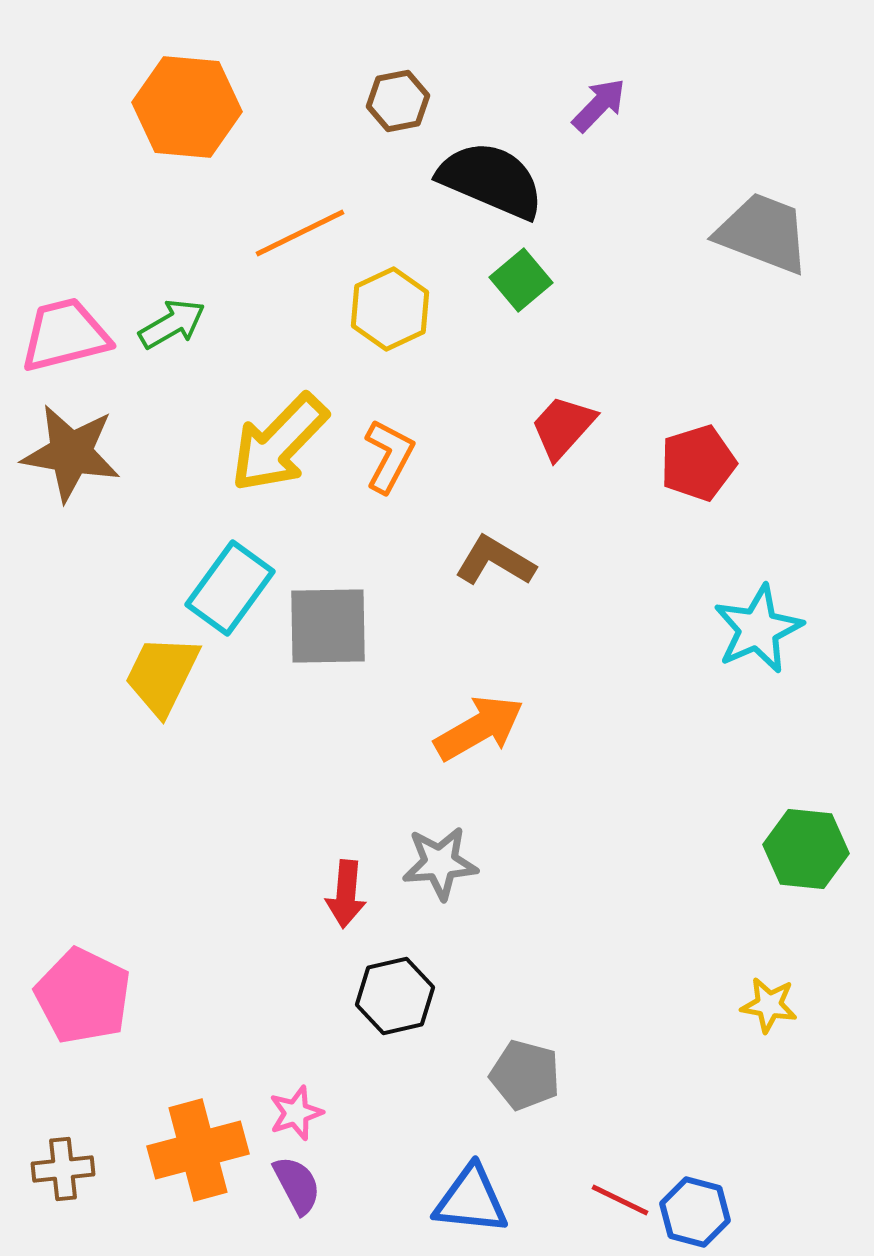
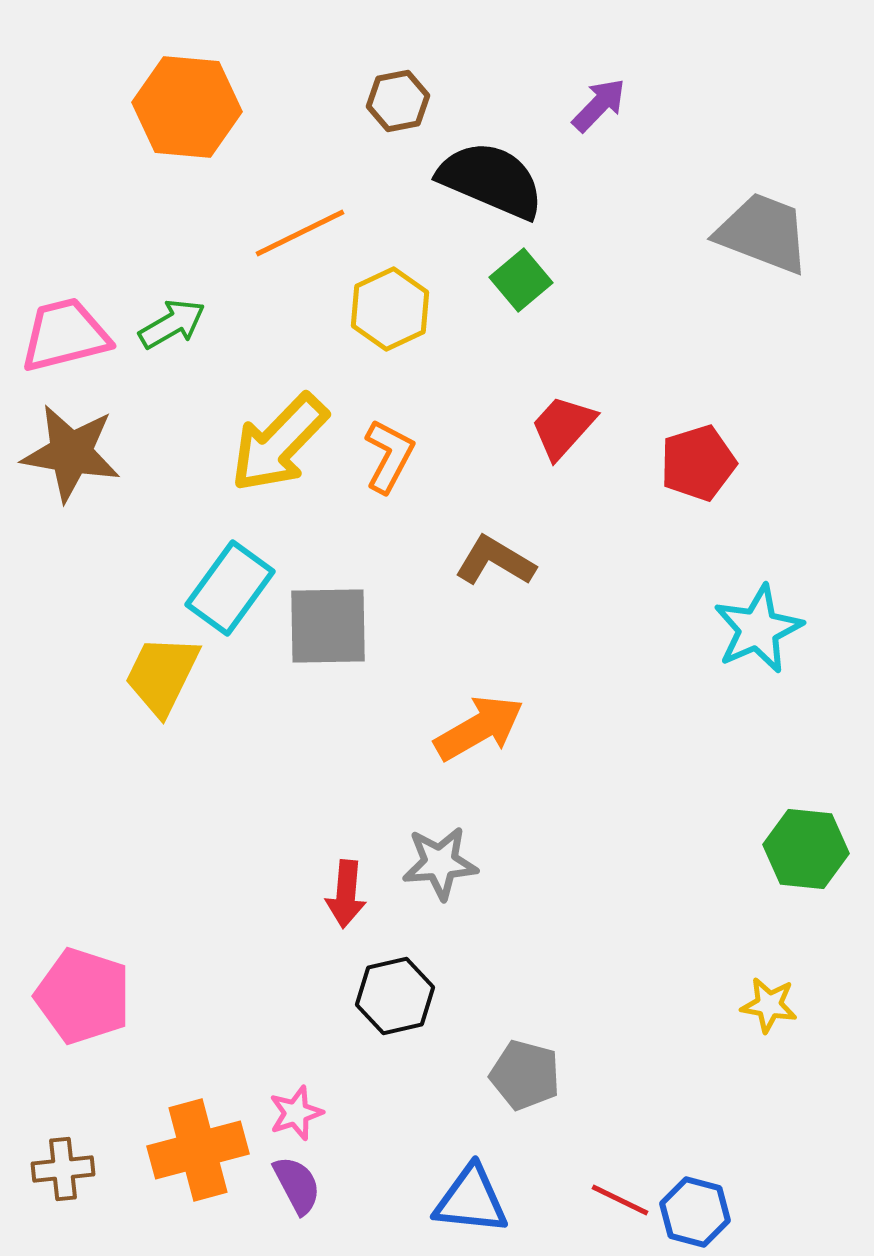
pink pentagon: rotated 8 degrees counterclockwise
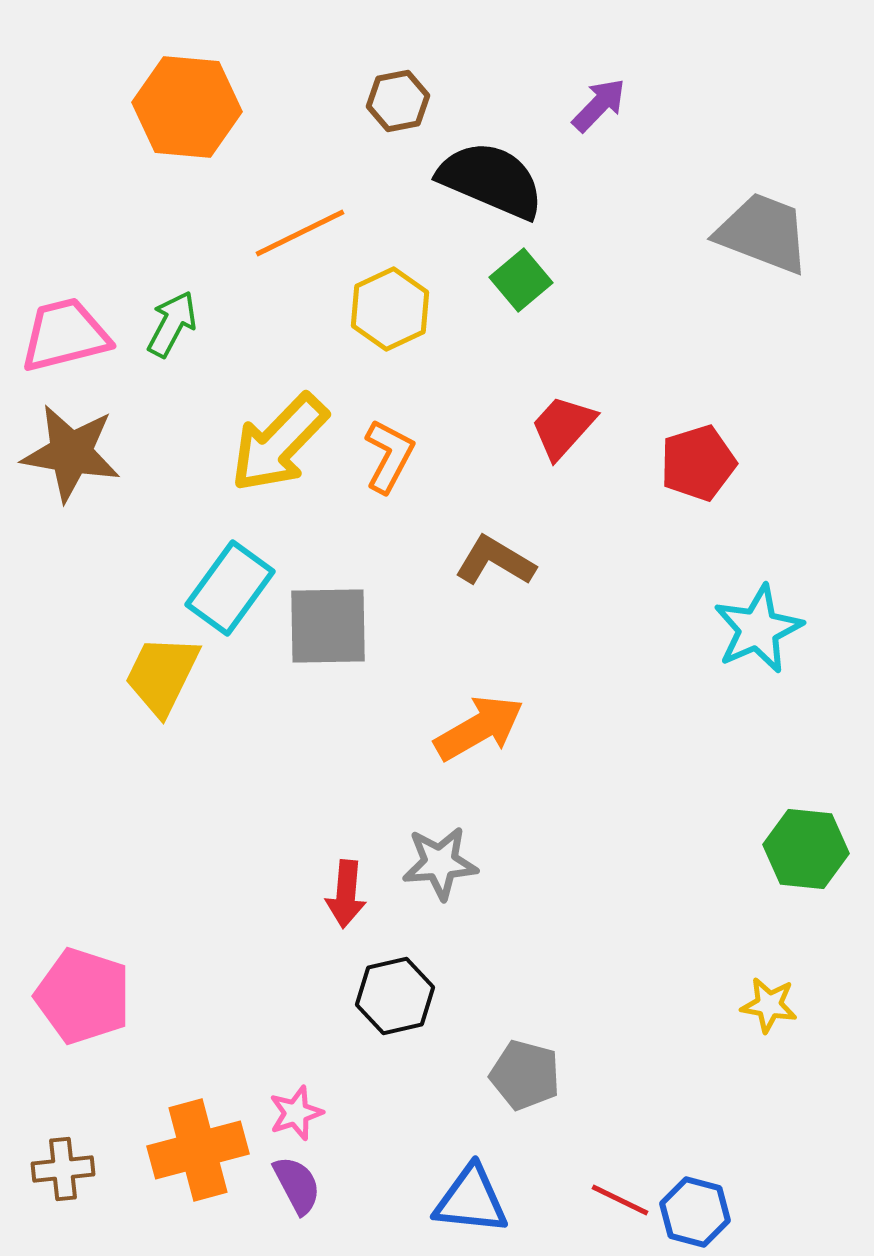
green arrow: rotated 32 degrees counterclockwise
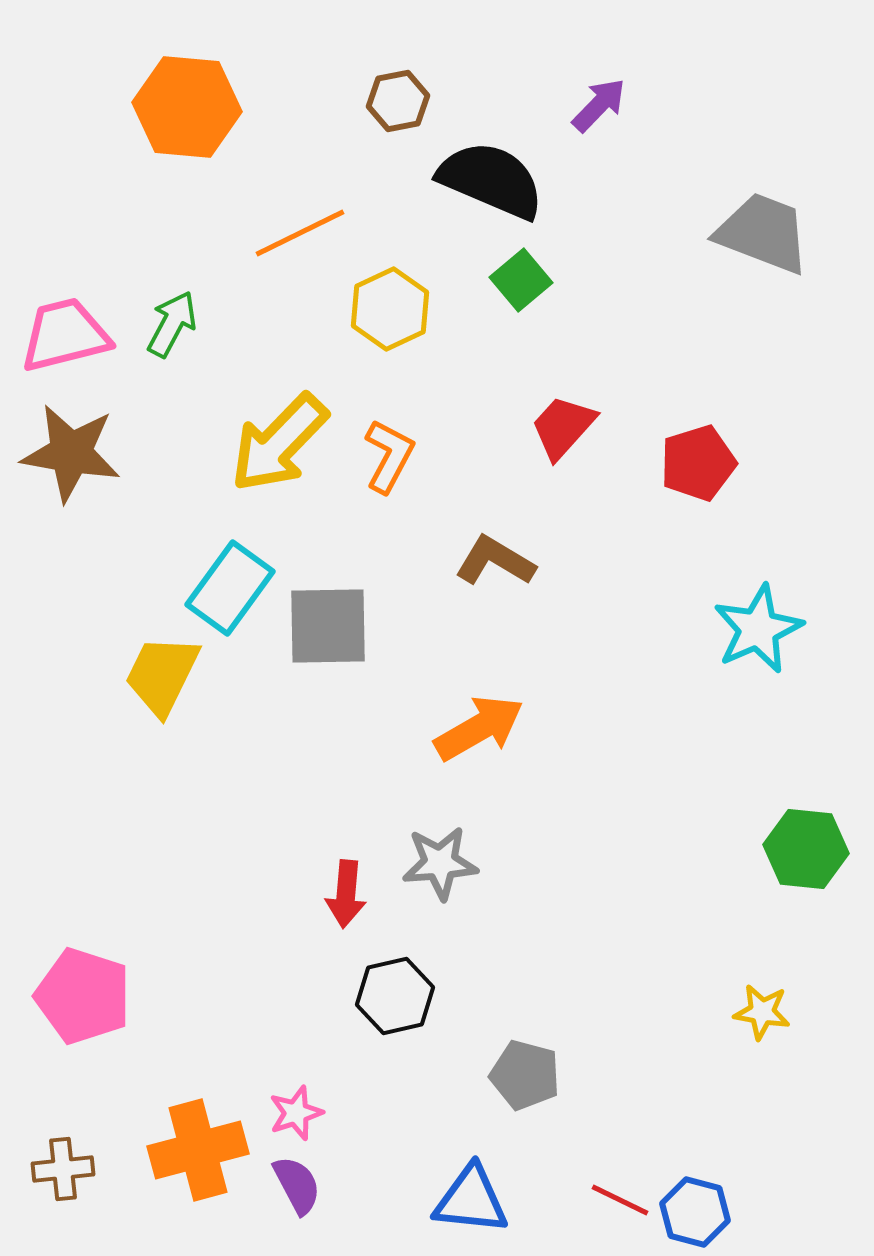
yellow star: moved 7 px left, 7 px down
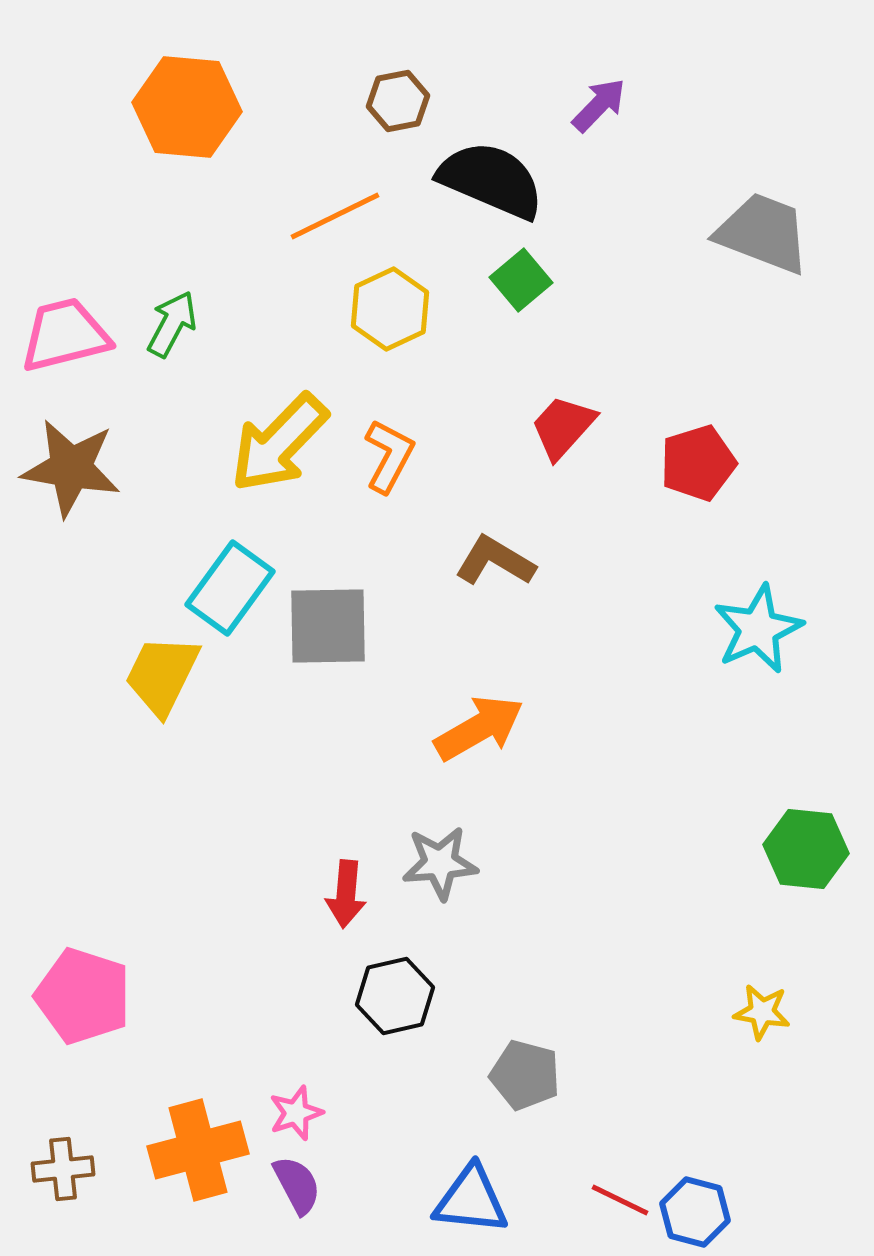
orange line: moved 35 px right, 17 px up
brown star: moved 15 px down
